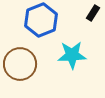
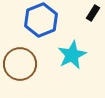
cyan star: rotated 24 degrees counterclockwise
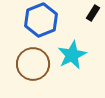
brown circle: moved 13 px right
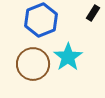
cyan star: moved 4 px left, 2 px down; rotated 8 degrees counterclockwise
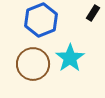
cyan star: moved 2 px right, 1 px down
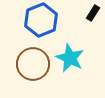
cyan star: rotated 12 degrees counterclockwise
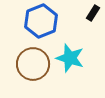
blue hexagon: moved 1 px down
cyan star: rotated 8 degrees counterclockwise
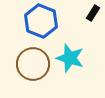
blue hexagon: rotated 16 degrees counterclockwise
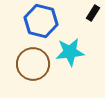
blue hexagon: rotated 8 degrees counterclockwise
cyan star: moved 6 px up; rotated 24 degrees counterclockwise
